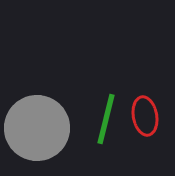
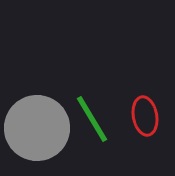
green line: moved 14 px left; rotated 45 degrees counterclockwise
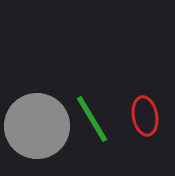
gray circle: moved 2 px up
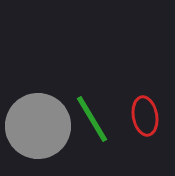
gray circle: moved 1 px right
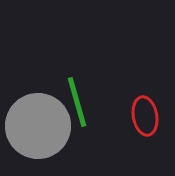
green line: moved 15 px left, 17 px up; rotated 15 degrees clockwise
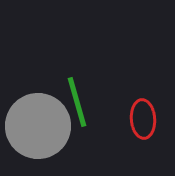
red ellipse: moved 2 px left, 3 px down; rotated 6 degrees clockwise
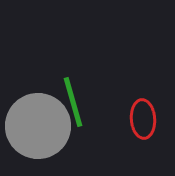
green line: moved 4 px left
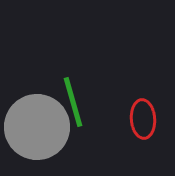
gray circle: moved 1 px left, 1 px down
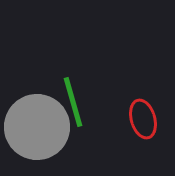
red ellipse: rotated 12 degrees counterclockwise
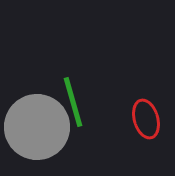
red ellipse: moved 3 px right
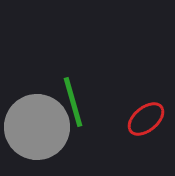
red ellipse: rotated 66 degrees clockwise
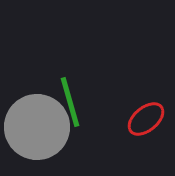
green line: moved 3 px left
